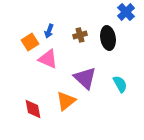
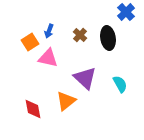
brown cross: rotated 32 degrees counterclockwise
pink triangle: moved 1 px up; rotated 10 degrees counterclockwise
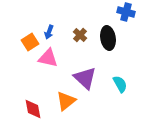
blue cross: rotated 30 degrees counterclockwise
blue arrow: moved 1 px down
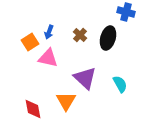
black ellipse: rotated 25 degrees clockwise
orange triangle: rotated 20 degrees counterclockwise
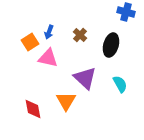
black ellipse: moved 3 px right, 7 px down
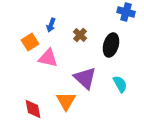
blue arrow: moved 2 px right, 7 px up
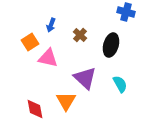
red diamond: moved 2 px right
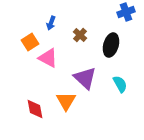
blue cross: rotated 36 degrees counterclockwise
blue arrow: moved 2 px up
pink triangle: rotated 15 degrees clockwise
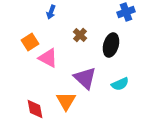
blue arrow: moved 11 px up
cyan semicircle: rotated 96 degrees clockwise
